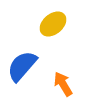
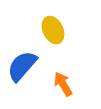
yellow ellipse: moved 6 px down; rotated 76 degrees counterclockwise
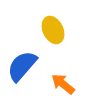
orange arrow: rotated 20 degrees counterclockwise
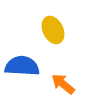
blue semicircle: rotated 52 degrees clockwise
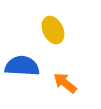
orange arrow: moved 2 px right, 1 px up
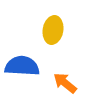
yellow ellipse: rotated 36 degrees clockwise
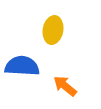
orange arrow: moved 3 px down
